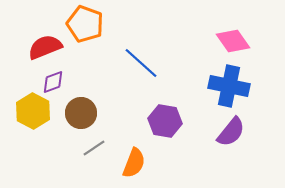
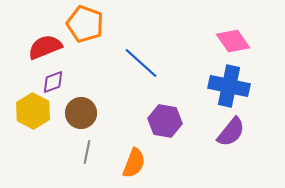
gray line: moved 7 px left, 4 px down; rotated 45 degrees counterclockwise
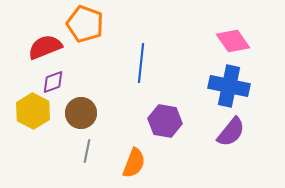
blue line: rotated 54 degrees clockwise
gray line: moved 1 px up
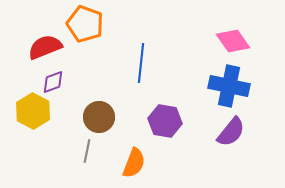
brown circle: moved 18 px right, 4 px down
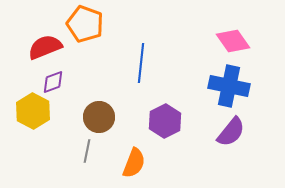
purple hexagon: rotated 24 degrees clockwise
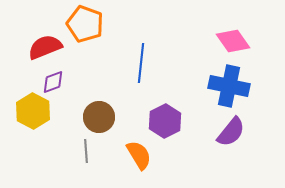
gray line: moved 1 px left; rotated 15 degrees counterclockwise
orange semicircle: moved 5 px right, 8 px up; rotated 52 degrees counterclockwise
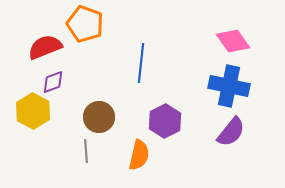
orange semicircle: rotated 44 degrees clockwise
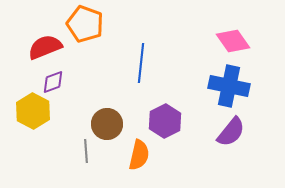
brown circle: moved 8 px right, 7 px down
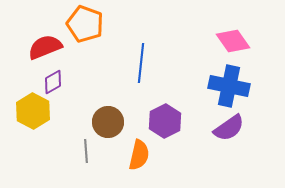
purple diamond: rotated 10 degrees counterclockwise
brown circle: moved 1 px right, 2 px up
purple semicircle: moved 2 px left, 4 px up; rotated 16 degrees clockwise
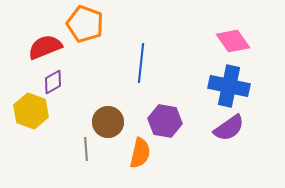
yellow hexagon: moved 2 px left; rotated 8 degrees counterclockwise
purple hexagon: rotated 24 degrees counterclockwise
gray line: moved 2 px up
orange semicircle: moved 1 px right, 2 px up
